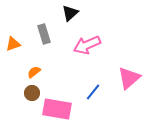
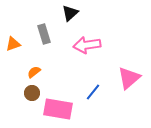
pink arrow: rotated 16 degrees clockwise
pink rectangle: moved 1 px right
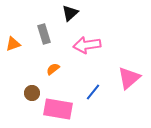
orange semicircle: moved 19 px right, 3 px up
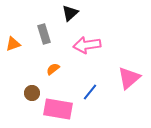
blue line: moved 3 px left
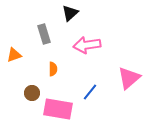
orange triangle: moved 1 px right, 11 px down
orange semicircle: rotated 128 degrees clockwise
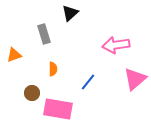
pink arrow: moved 29 px right
pink triangle: moved 6 px right, 1 px down
blue line: moved 2 px left, 10 px up
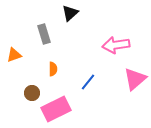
pink rectangle: moved 2 px left; rotated 36 degrees counterclockwise
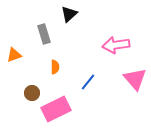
black triangle: moved 1 px left, 1 px down
orange semicircle: moved 2 px right, 2 px up
pink triangle: rotated 30 degrees counterclockwise
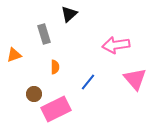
brown circle: moved 2 px right, 1 px down
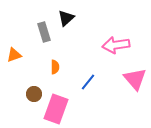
black triangle: moved 3 px left, 4 px down
gray rectangle: moved 2 px up
pink rectangle: rotated 44 degrees counterclockwise
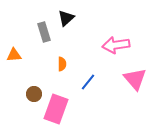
orange triangle: rotated 14 degrees clockwise
orange semicircle: moved 7 px right, 3 px up
